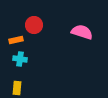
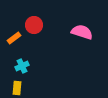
orange rectangle: moved 2 px left, 2 px up; rotated 24 degrees counterclockwise
cyan cross: moved 2 px right, 7 px down; rotated 32 degrees counterclockwise
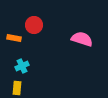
pink semicircle: moved 7 px down
orange rectangle: rotated 48 degrees clockwise
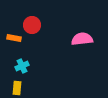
red circle: moved 2 px left
pink semicircle: rotated 25 degrees counterclockwise
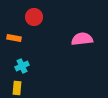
red circle: moved 2 px right, 8 px up
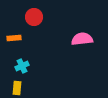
orange rectangle: rotated 16 degrees counterclockwise
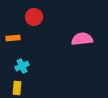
orange rectangle: moved 1 px left
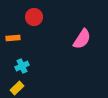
pink semicircle: rotated 130 degrees clockwise
yellow rectangle: rotated 40 degrees clockwise
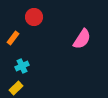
orange rectangle: rotated 48 degrees counterclockwise
yellow rectangle: moved 1 px left
